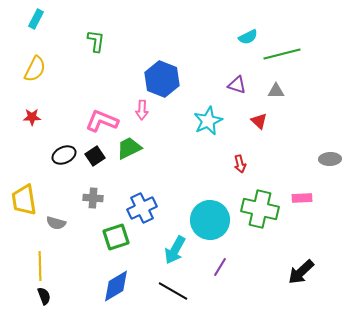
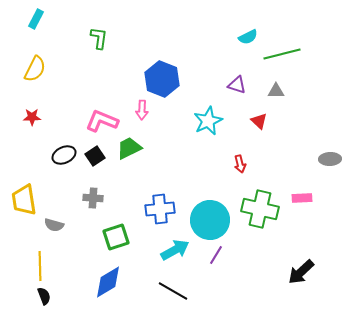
green L-shape: moved 3 px right, 3 px up
blue cross: moved 18 px right, 1 px down; rotated 20 degrees clockwise
gray semicircle: moved 2 px left, 2 px down
cyan arrow: rotated 148 degrees counterclockwise
purple line: moved 4 px left, 12 px up
blue diamond: moved 8 px left, 4 px up
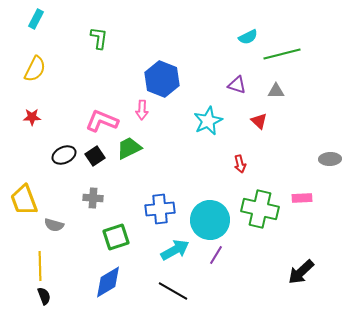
yellow trapezoid: rotated 12 degrees counterclockwise
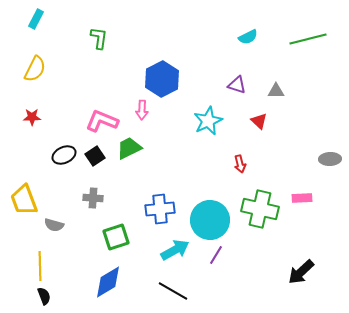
green line: moved 26 px right, 15 px up
blue hexagon: rotated 12 degrees clockwise
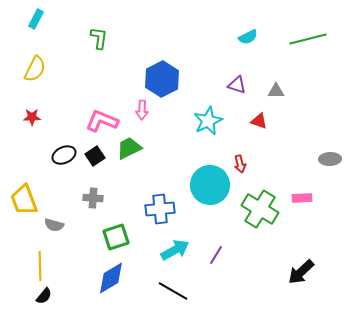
red triangle: rotated 24 degrees counterclockwise
green cross: rotated 18 degrees clockwise
cyan circle: moved 35 px up
blue diamond: moved 3 px right, 4 px up
black semicircle: rotated 60 degrees clockwise
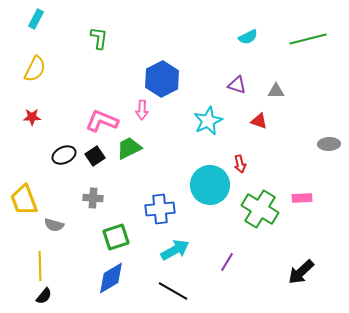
gray ellipse: moved 1 px left, 15 px up
purple line: moved 11 px right, 7 px down
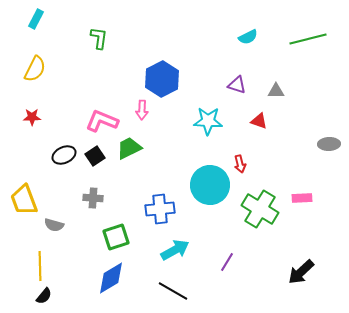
cyan star: rotated 28 degrees clockwise
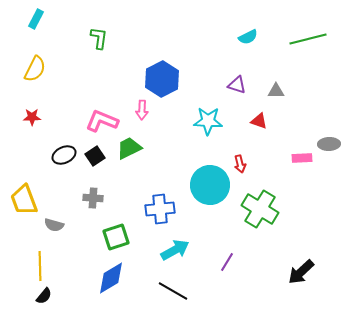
pink rectangle: moved 40 px up
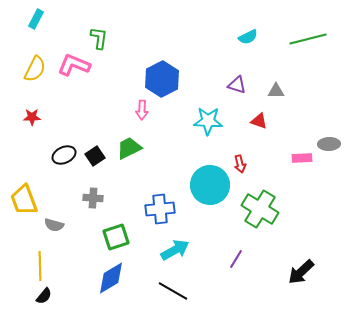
pink L-shape: moved 28 px left, 56 px up
purple line: moved 9 px right, 3 px up
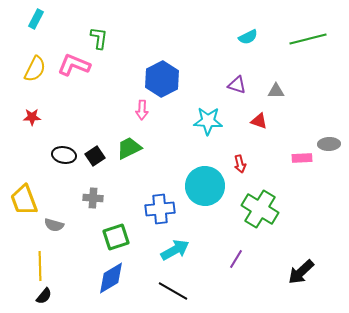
black ellipse: rotated 35 degrees clockwise
cyan circle: moved 5 px left, 1 px down
